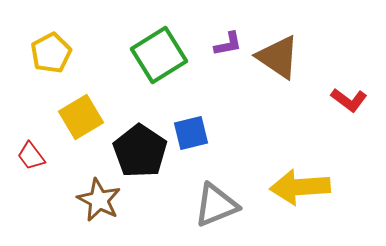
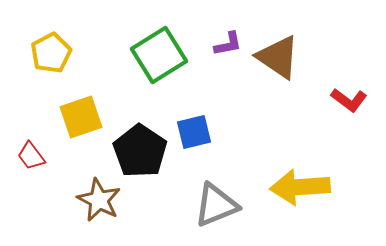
yellow square: rotated 12 degrees clockwise
blue square: moved 3 px right, 1 px up
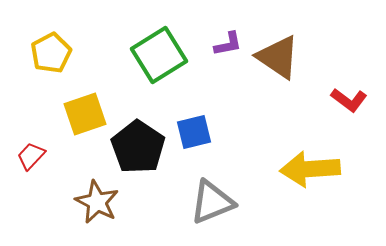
yellow square: moved 4 px right, 3 px up
black pentagon: moved 2 px left, 4 px up
red trapezoid: rotated 80 degrees clockwise
yellow arrow: moved 10 px right, 18 px up
brown star: moved 2 px left, 2 px down
gray triangle: moved 4 px left, 3 px up
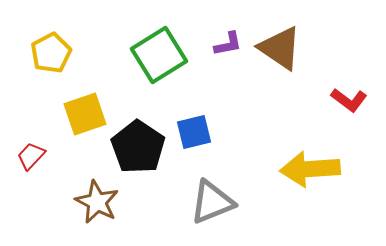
brown triangle: moved 2 px right, 9 px up
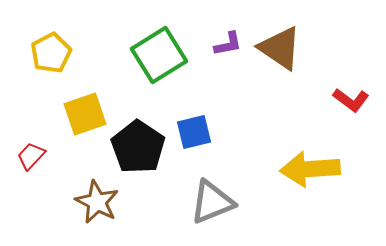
red L-shape: moved 2 px right
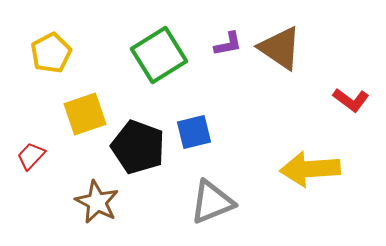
black pentagon: rotated 14 degrees counterclockwise
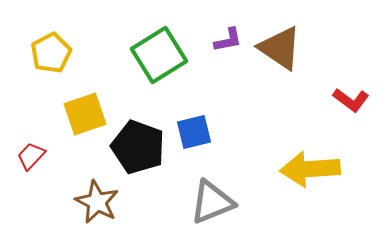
purple L-shape: moved 4 px up
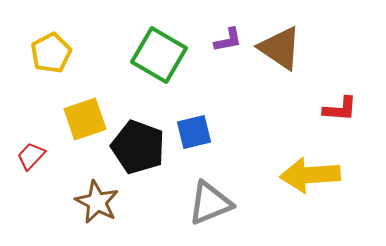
green square: rotated 28 degrees counterclockwise
red L-shape: moved 11 px left, 9 px down; rotated 33 degrees counterclockwise
yellow square: moved 5 px down
yellow arrow: moved 6 px down
gray triangle: moved 2 px left, 1 px down
